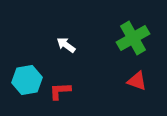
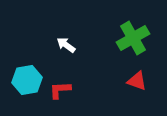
red L-shape: moved 1 px up
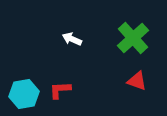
green cross: rotated 12 degrees counterclockwise
white arrow: moved 6 px right, 6 px up; rotated 12 degrees counterclockwise
cyan hexagon: moved 3 px left, 14 px down
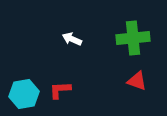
green cross: rotated 36 degrees clockwise
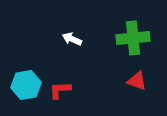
cyan hexagon: moved 2 px right, 9 px up
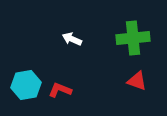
red L-shape: rotated 25 degrees clockwise
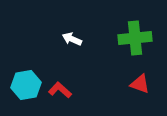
green cross: moved 2 px right
red triangle: moved 3 px right, 3 px down
red L-shape: rotated 20 degrees clockwise
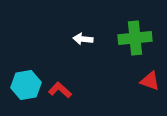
white arrow: moved 11 px right; rotated 18 degrees counterclockwise
red triangle: moved 10 px right, 3 px up
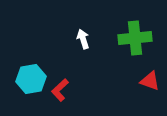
white arrow: rotated 66 degrees clockwise
cyan hexagon: moved 5 px right, 6 px up
red L-shape: rotated 85 degrees counterclockwise
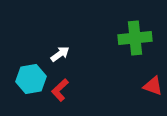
white arrow: moved 23 px left, 15 px down; rotated 72 degrees clockwise
red triangle: moved 3 px right, 5 px down
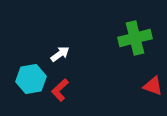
green cross: rotated 8 degrees counterclockwise
